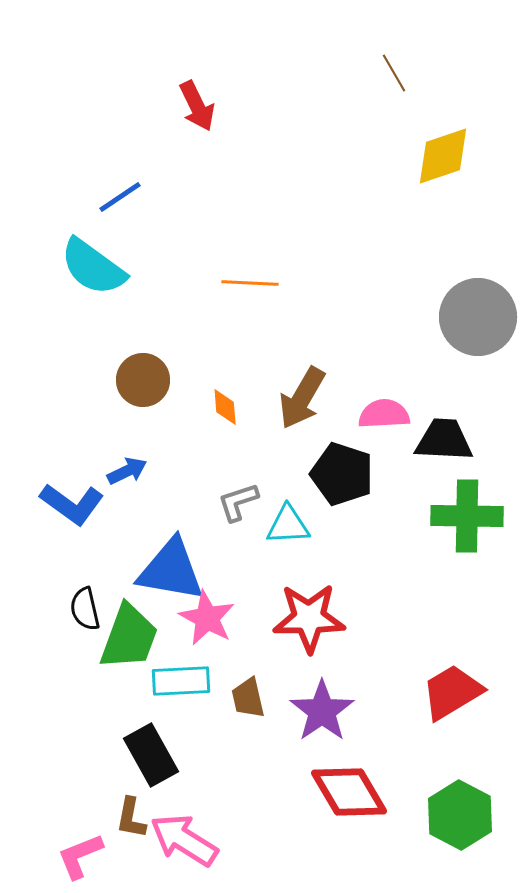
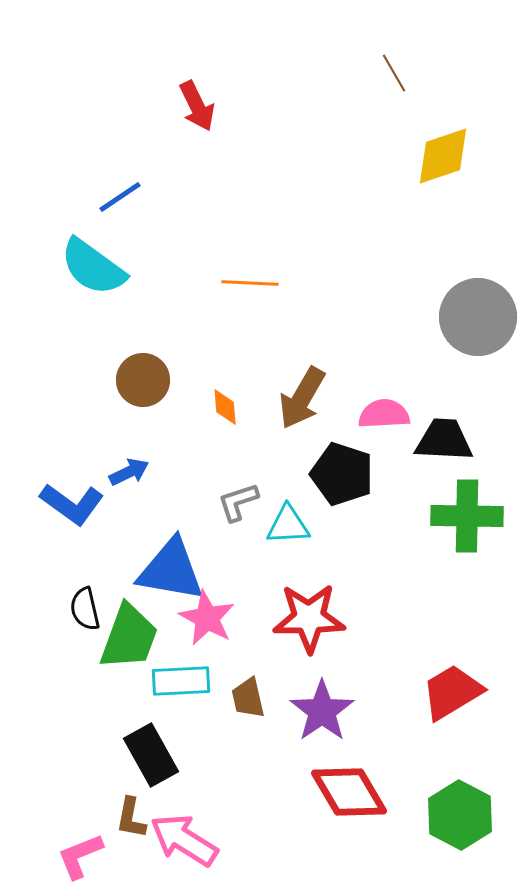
blue arrow: moved 2 px right, 1 px down
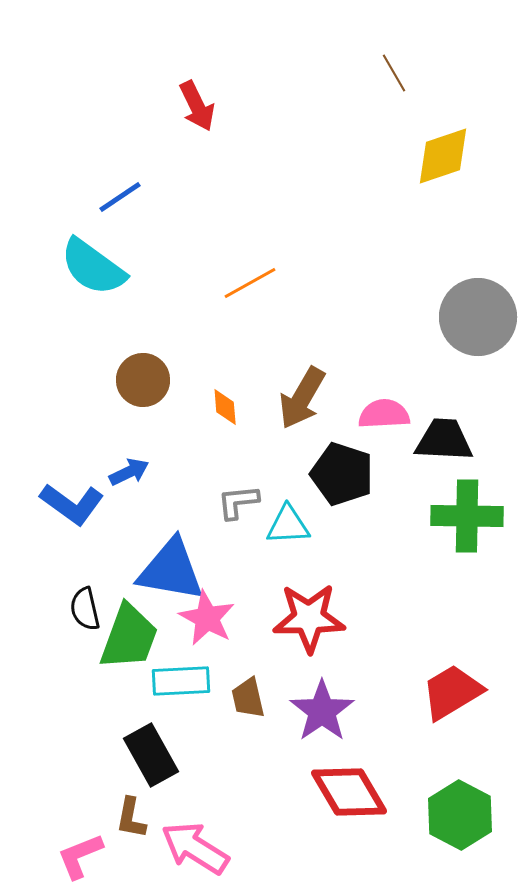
orange line: rotated 32 degrees counterclockwise
gray L-shape: rotated 12 degrees clockwise
pink arrow: moved 11 px right, 8 px down
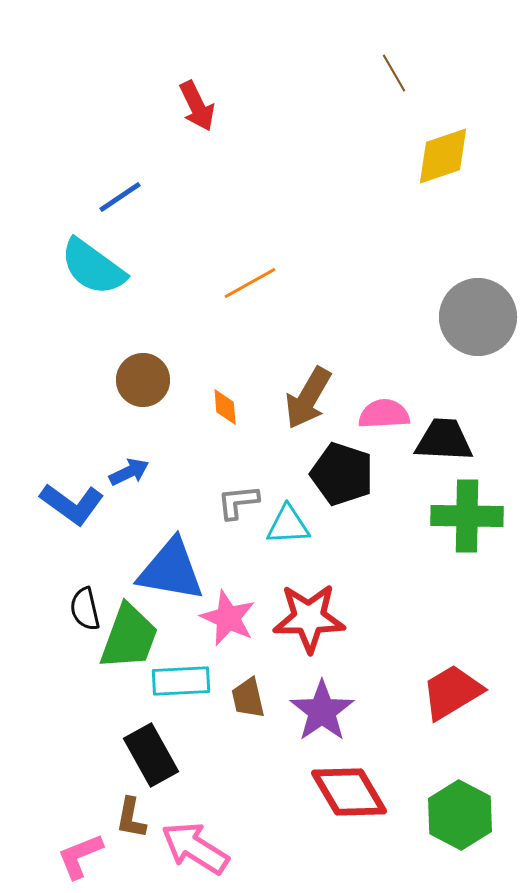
brown arrow: moved 6 px right
pink star: moved 21 px right; rotated 4 degrees counterclockwise
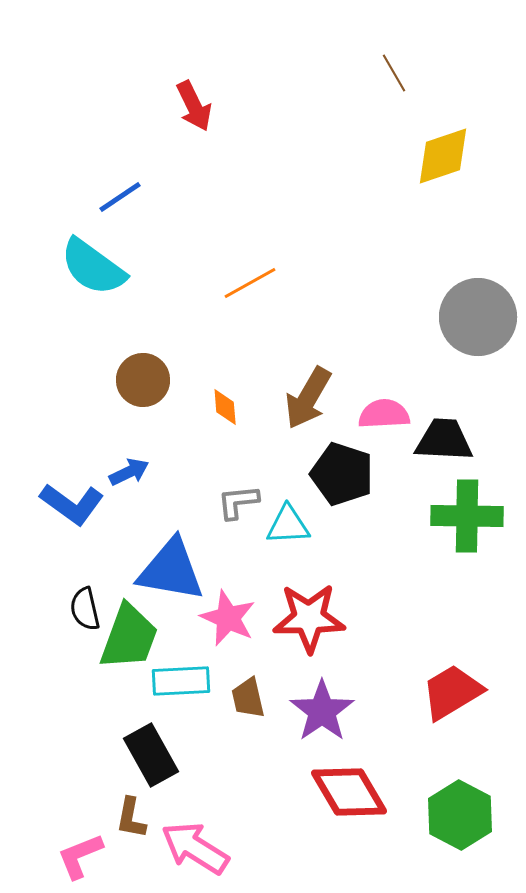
red arrow: moved 3 px left
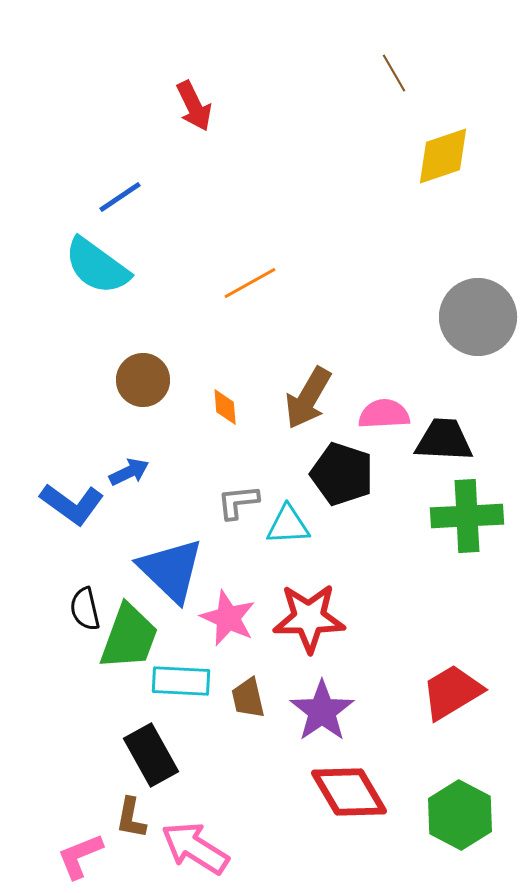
cyan semicircle: moved 4 px right, 1 px up
green cross: rotated 4 degrees counterclockwise
blue triangle: rotated 34 degrees clockwise
cyan rectangle: rotated 6 degrees clockwise
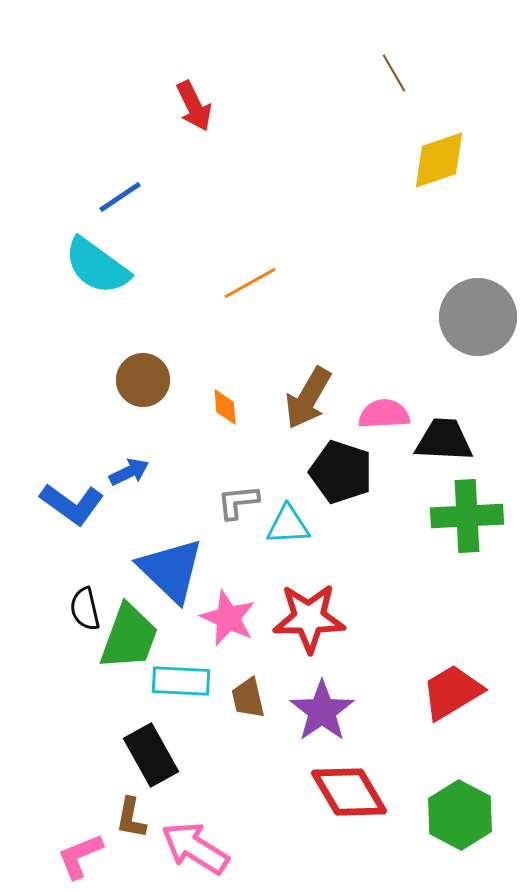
yellow diamond: moved 4 px left, 4 px down
black pentagon: moved 1 px left, 2 px up
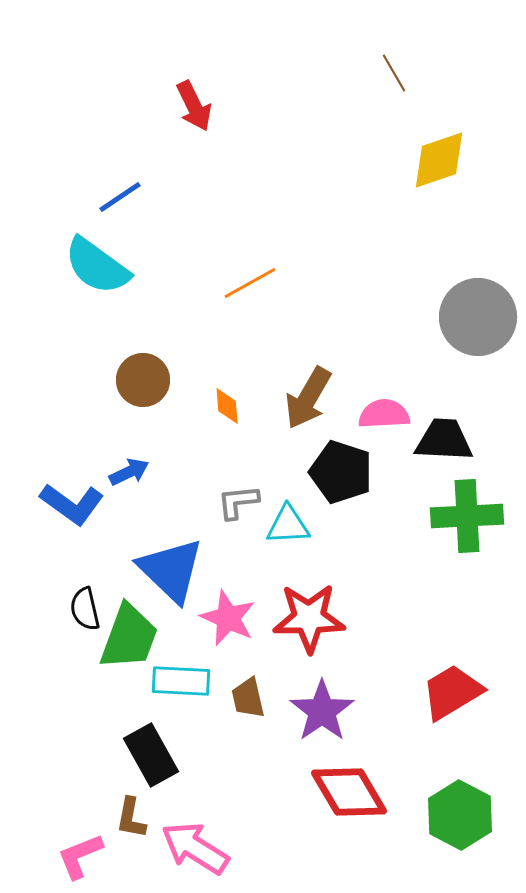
orange diamond: moved 2 px right, 1 px up
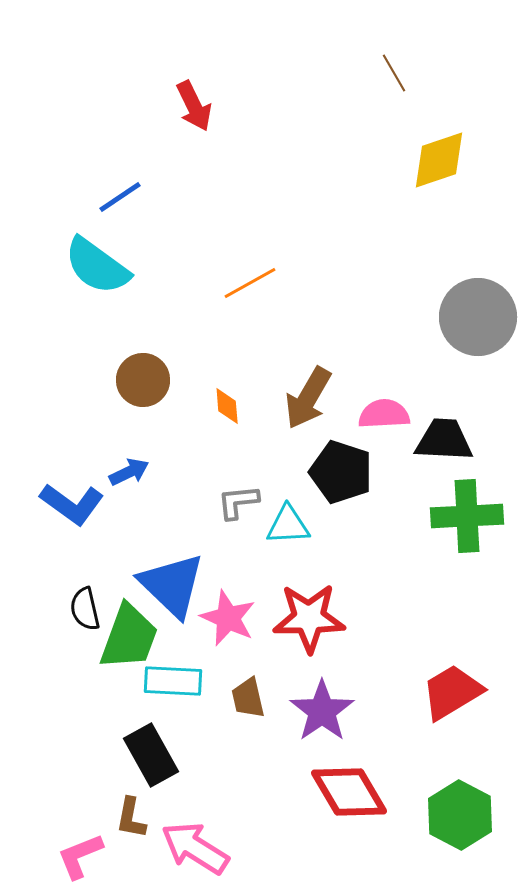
blue triangle: moved 1 px right, 15 px down
cyan rectangle: moved 8 px left
